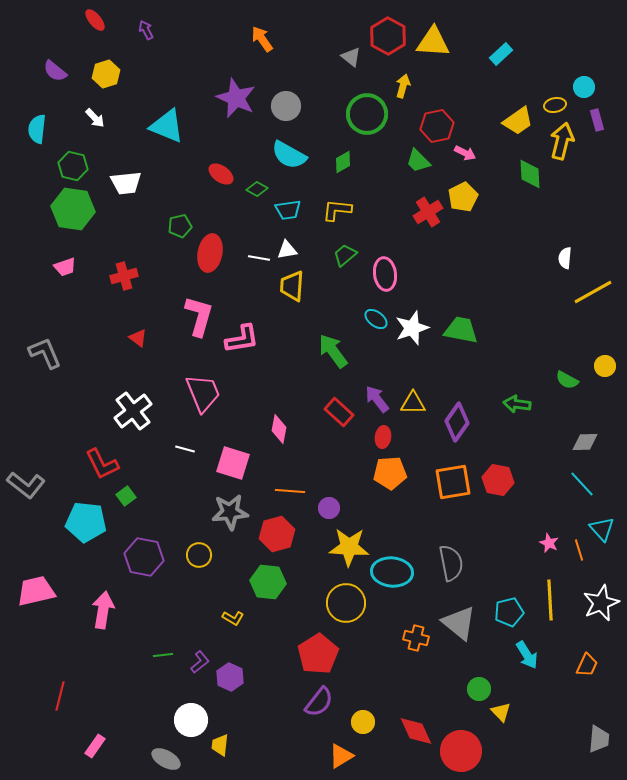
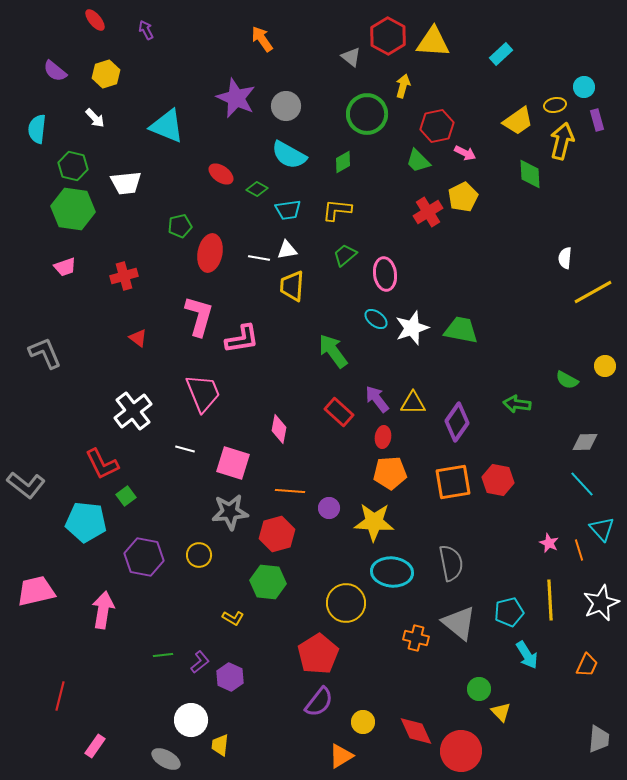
yellow star at (349, 547): moved 25 px right, 25 px up
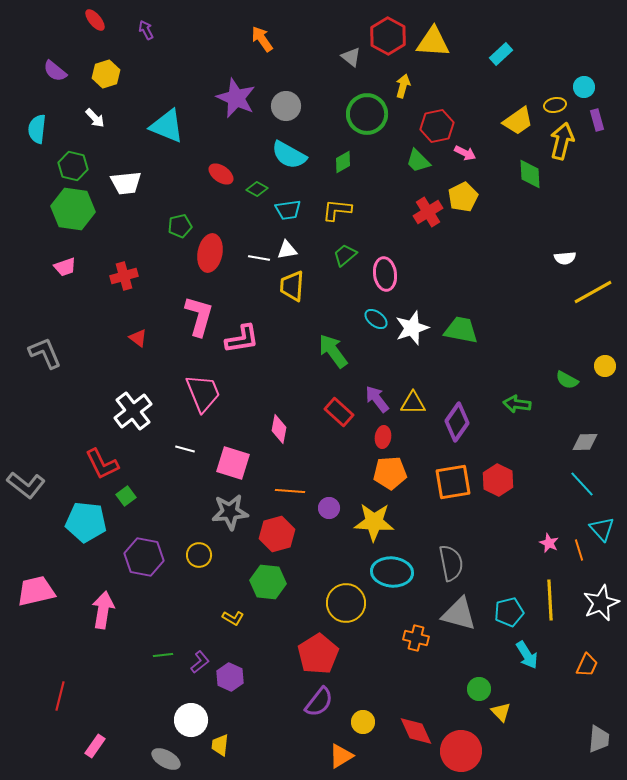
white semicircle at (565, 258): rotated 100 degrees counterclockwise
red hexagon at (498, 480): rotated 16 degrees clockwise
gray triangle at (459, 623): moved 9 px up; rotated 24 degrees counterclockwise
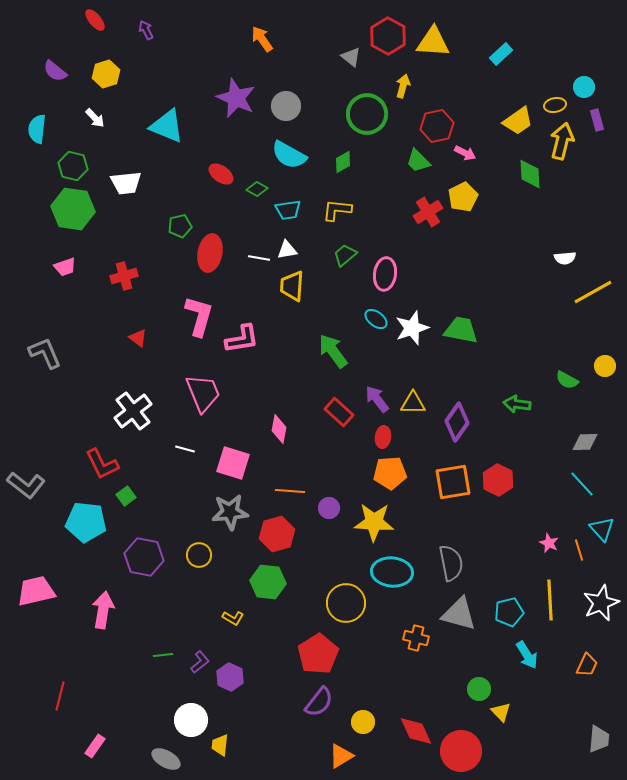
pink ellipse at (385, 274): rotated 16 degrees clockwise
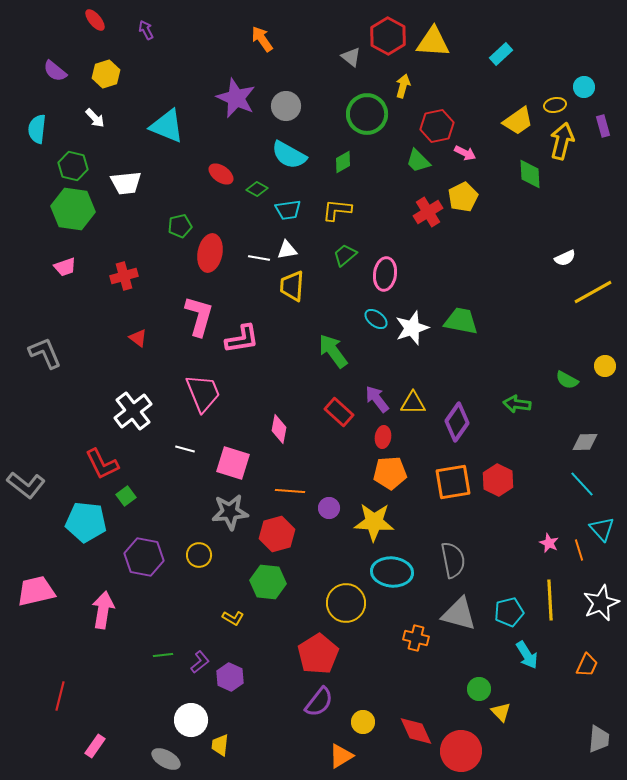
purple rectangle at (597, 120): moved 6 px right, 6 px down
white semicircle at (565, 258): rotated 20 degrees counterclockwise
green trapezoid at (461, 330): moved 9 px up
gray semicircle at (451, 563): moved 2 px right, 3 px up
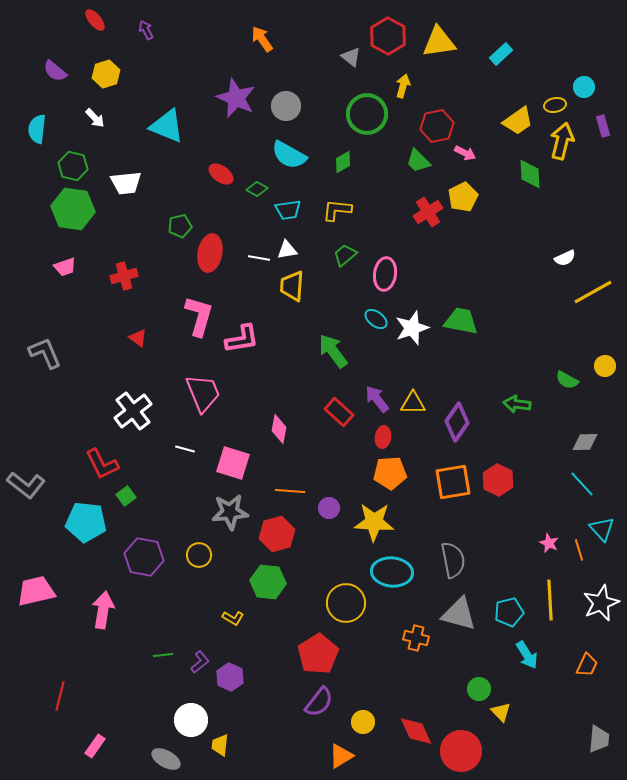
yellow triangle at (433, 42): moved 6 px right; rotated 12 degrees counterclockwise
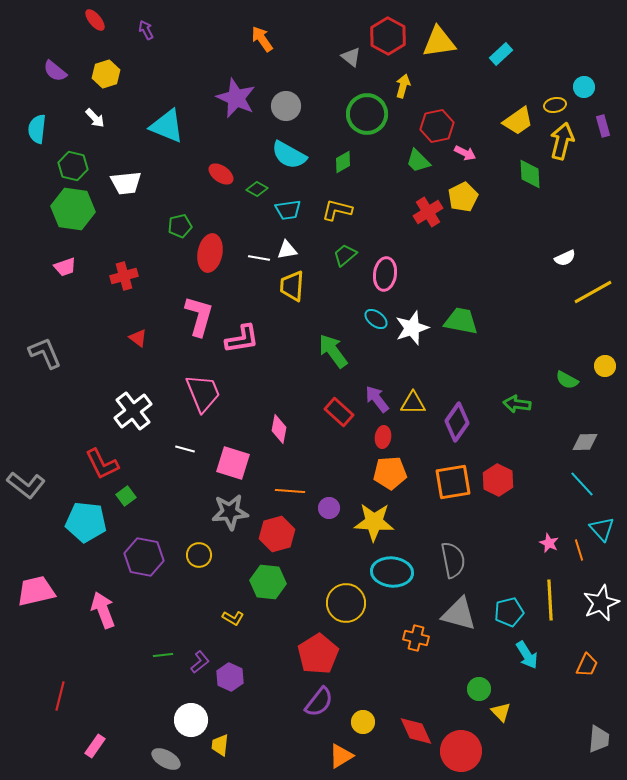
yellow L-shape at (337, 210): rotated 8 degrees clockwise
pink arrow at (103, 610): rotated 30 degrees counterclockwise
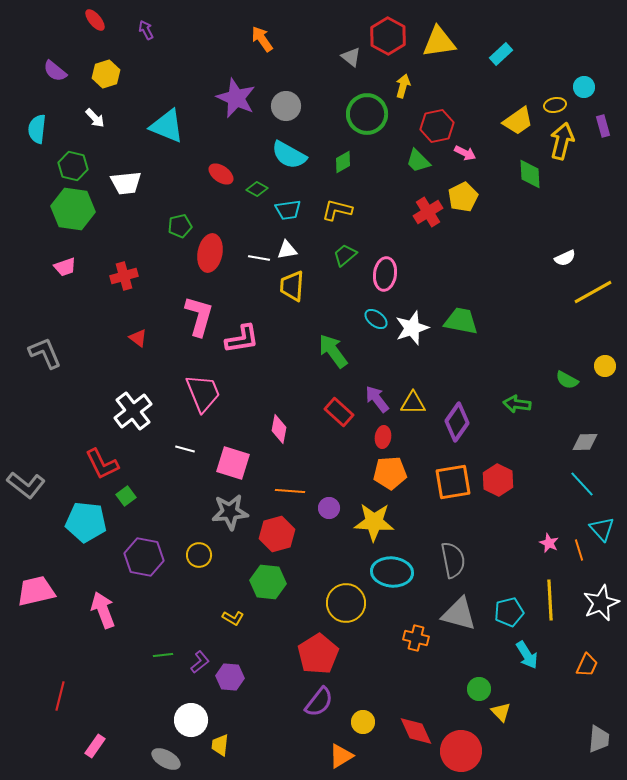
purple hexagon at (230, 677): rotated 20 degrees counterclockwise
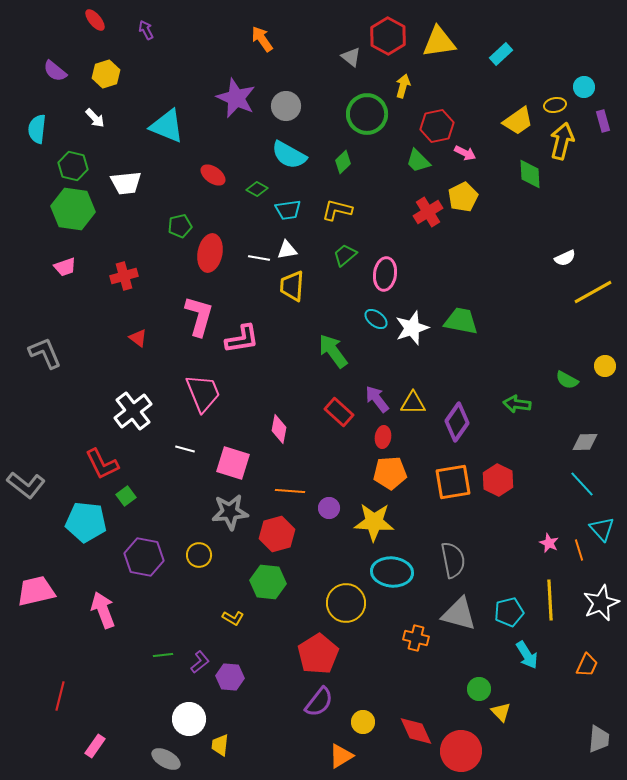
purple rectangle at (603, 126): moved 5 px up
green diamond at (343, 162): rotated 15 degrees counterclockwise
red ellipse at (221, 174): moved 8 px left, 1 px down
white circle at (191, 720): moved 2 px left, 1 px up
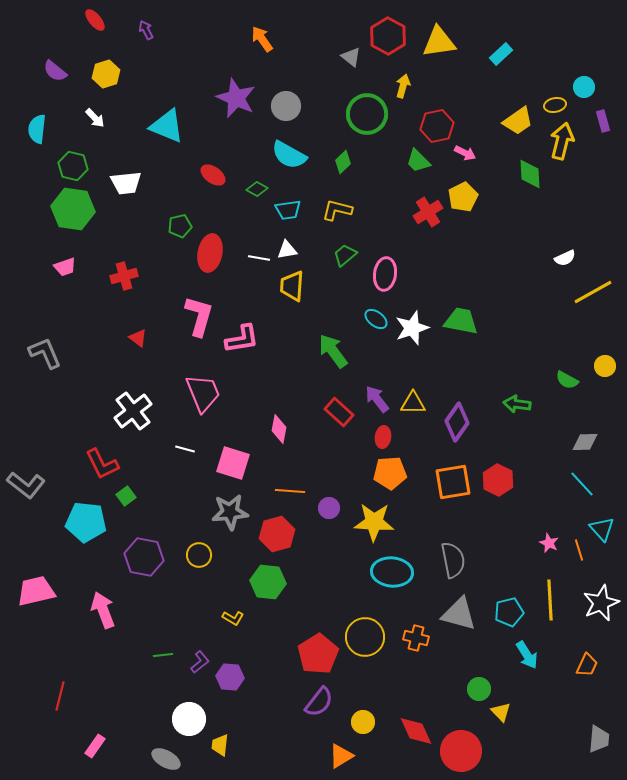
yellow circle at (346, 603): moved 19 px right, 34 px down
